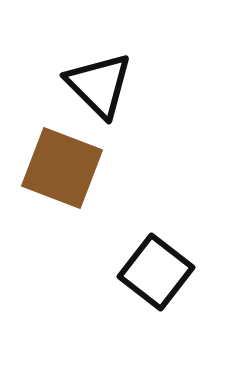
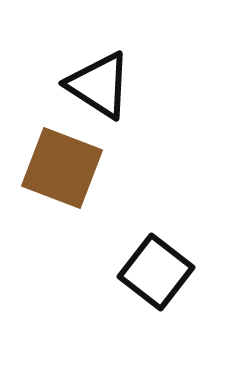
black triangle: rotated 12 degrees counterclockwise
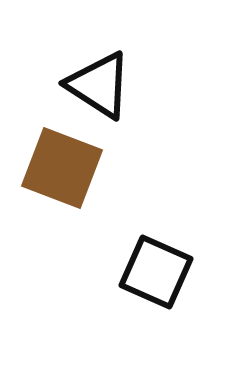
black square: rotated 14 degrees counterclockwise
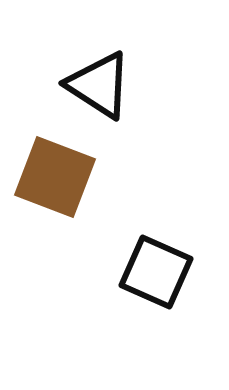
brown square: moved 7 px left, 9 px down
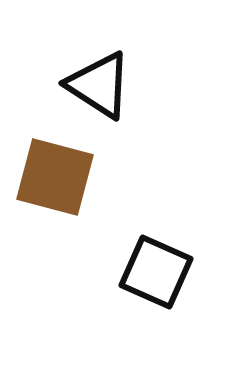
brown square: rotated 6 degrees counterclockwise
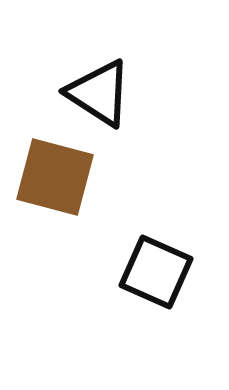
black triangle: moved 8 px down
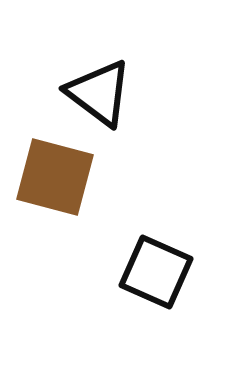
black triangle: rotated 4 degrees clockwise
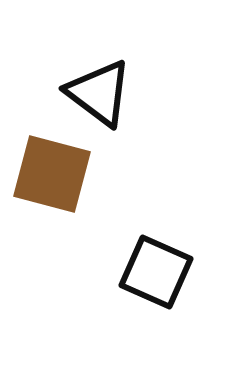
brown square: moved 3 px left, 3 px up
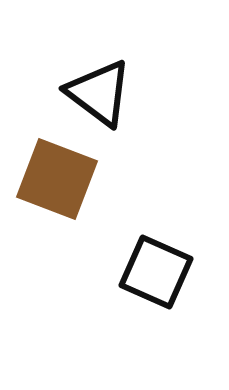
brown square: moved 5 px right, 5 px down; rotated 6 degrees clockwise
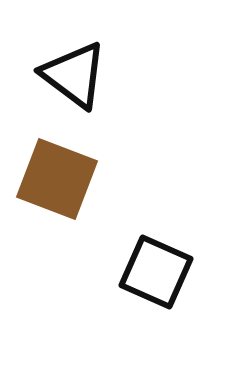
black triangle: moved 25 px left, 18 px up
